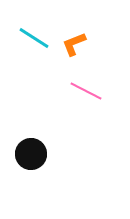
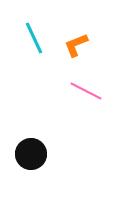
cyan line: rotated 32 degrees clockwise
orange L-shape: moved 2 px right, 1 px down
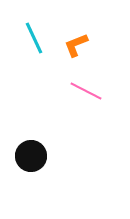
black circle: moved 2 px down
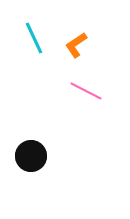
orange L-shape: rotated 12 degrees counterclockwise
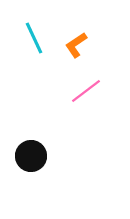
pink line: rotated 64 degrees counterclockwise
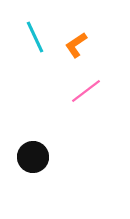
cyan line: moved 1 px right, 1 px up
black circle: moved 2 px right, 1 px down
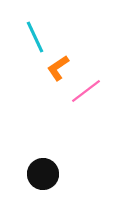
orange L-shape: moved 18 px left, 23 px down
black circle: moved 10 px right, 17 px down
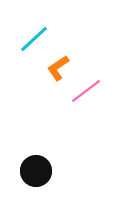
cyan line: moved 1 px left, 2 px down; rotated 72 degrees clockwise
black circle: moved 7 px left, 3 px up
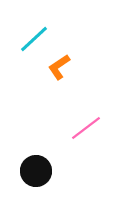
orange L-shape: moved 1 px right, 1 px up
pink line: moved 37 px down
